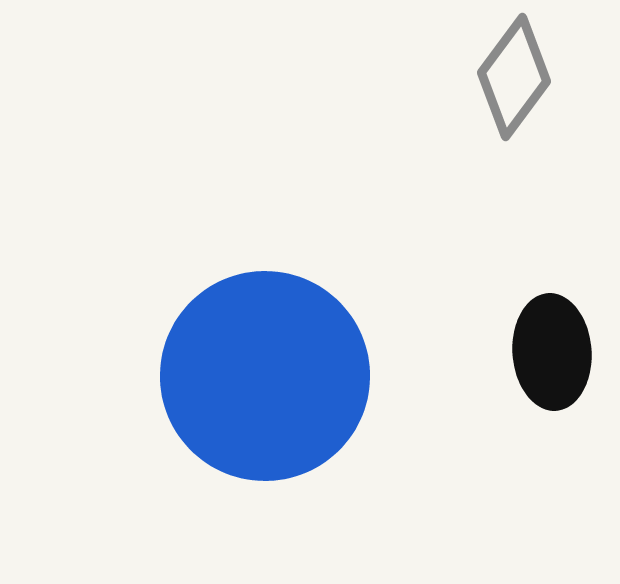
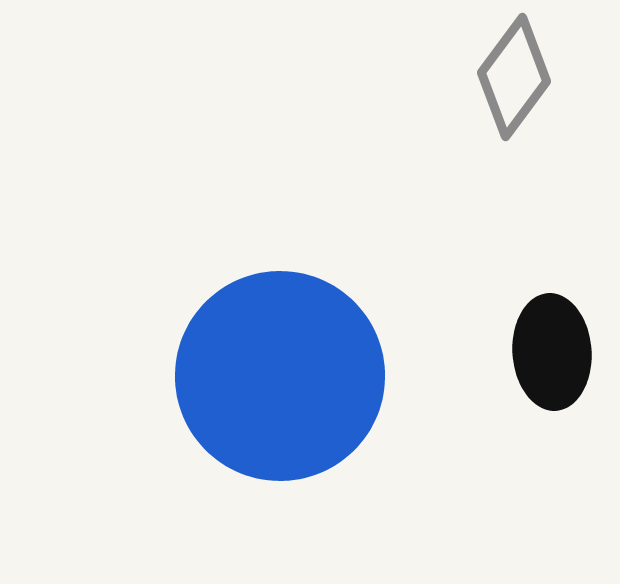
blue circle: moved 15 px right
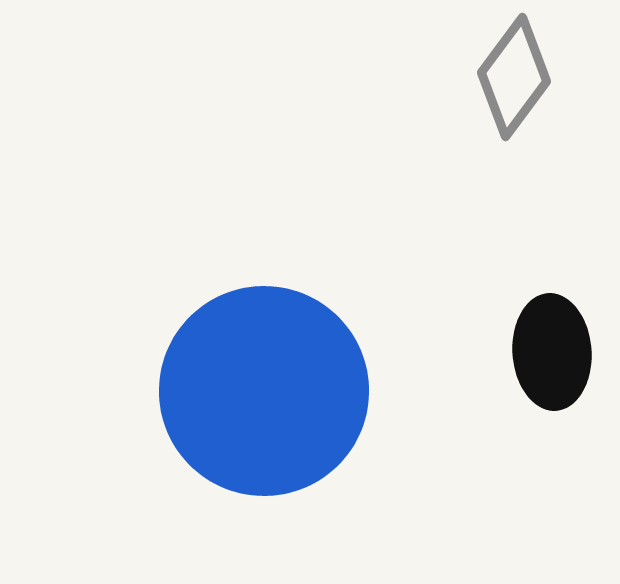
blue circle: moved 16 px left, 15 px down
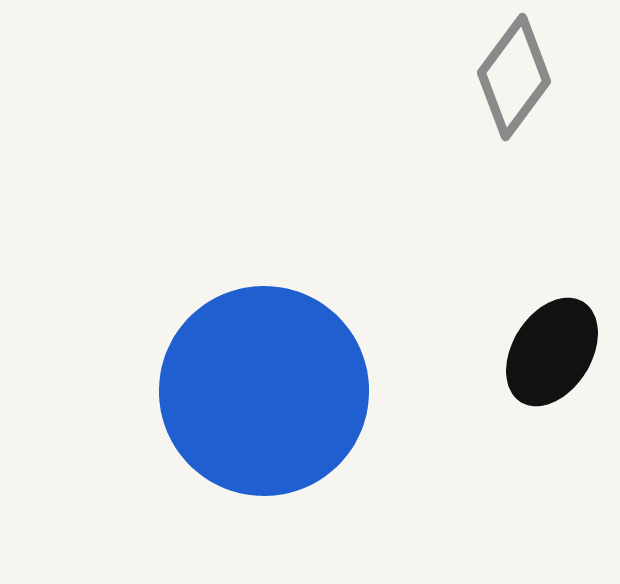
black ellipse: rotated 36 degrees clockwise
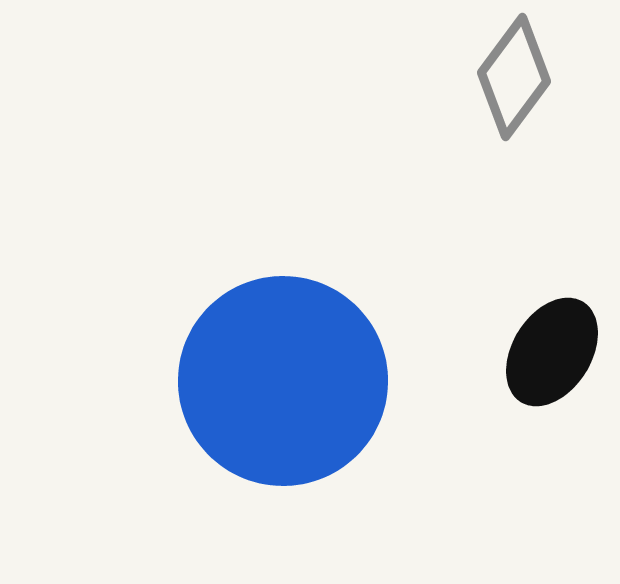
blue circle: moved 19 px right, 10 px up
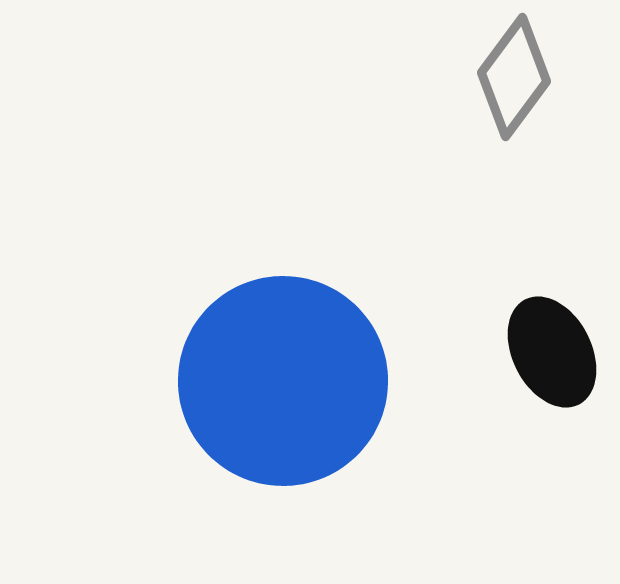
black ellipse: rotated 59 degrees counterclockwise
